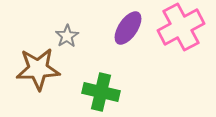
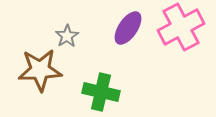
brown star: moved 2 px right, 1 px down
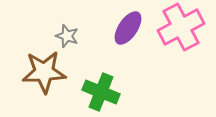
gray star: rotated 20 degrees counterclockwise
brown star: moved 4 px right, 2 px down
green cross: rotated 9 degrees clockwise
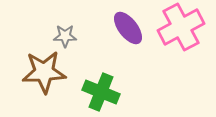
purple ellipse: rotated 72 degrees counterclockwise
gray star: moved 2 px left; rotated 20 degrees counterclockwise
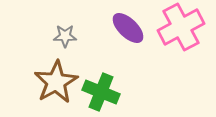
purple ellipse: rotated 8 degrees counterclockwise
brown star: moved 12 px right, 10 px down; rotated 27 degrees counterclockwise
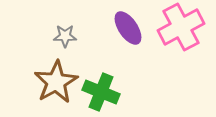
purple ellipse: rotated 12 degrees clockwise
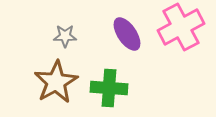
purple ellipse: moved 1 px left, 6 px down
green cross: moved 8 px right, 4 px up; rotated 18 degrees counterclockwise
